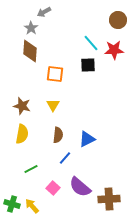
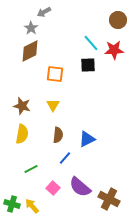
brown diamond: rotated 60 degrees clockwise
brown cross: rotated 30 degrees clockwise
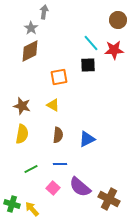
gray arrow: rotated 128 degrees clockwise
orange square: moved 4 px right, 3 px down; rotated 18 degrees counterclockwise
yellow triangle: rotated 32 degrees counterclockwise
blue line: moved 5 px left, 6 px down; rotated 48 degrees clockwise
yellow arrow: moved 3 px down
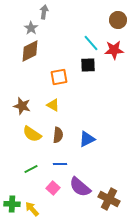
yellow semicircle: moved 10 px right; rotated 114 degrees clockwise
green cross: rotated 14 degrees counterclockwise
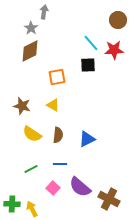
orange square: moved 2 px left
yellow arrow: rotated 14 degrees clockwise
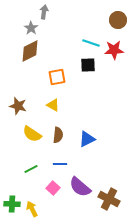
cyan line: rotated 30 degrees counterclockwise
brown star: moved 4 px left
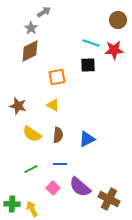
gray arrow: rotated 48 degrees clockwise
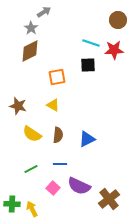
purple semicircle: moved 1 px left, 1 px up; rotated 15 degrees counterclockwise
brown cross: rotated 25 degrees clockwise
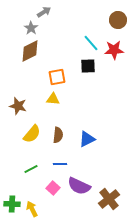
cyan line: rotated 30 degrees clockwise
black square: moved 1 px down
yellow triangle: moved 6 px up; rotated 24 degrees counterclockwise
yellow semicircle: rotated 84 degrees counterclockwise
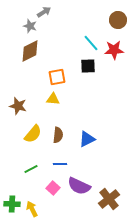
gray star: moved 1 px left, 2 px up; rotated 16 degrees counterclockwise
yellow semicircle: moved 1 px right
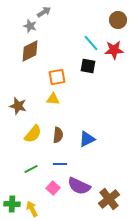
black square: rotated 14 degrees clockwise
